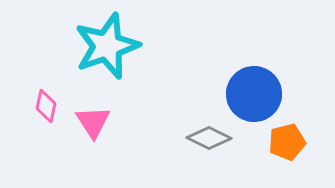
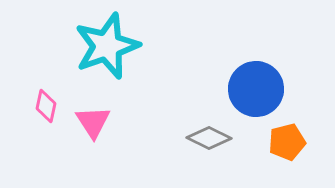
blue circle: moved 2 px right, 5 px up
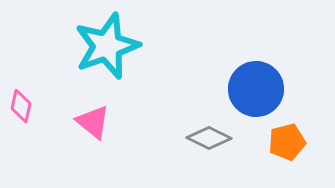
pink diamond: moved 25 px left
pink triangle: rotated 18 degrees counterclockwise
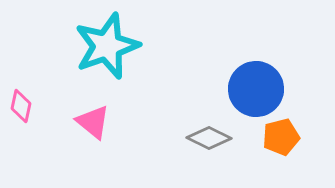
orange pentagon: moved 6 px left, 5 px up
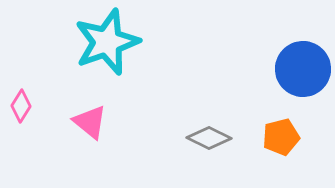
cyan star: moved 4 px up
blue circle: moved 47 px right, 20 px up
pink diamond: rotated 20 degrees clockwise
pink triangle: moved 3 px left
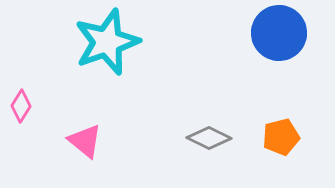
blue circle: moved 24 px left, 36 px up
pink triangle: moved 5 px left, 19 px down
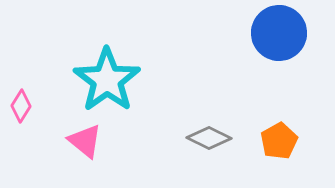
cyan star: moved 38 px down; rotated 16 degrees counterclockwise
orange pentagon: moved 2 px left, 4 px down; rotated 15 degrees counterclockwise
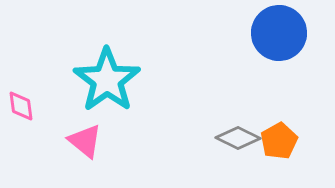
pink diamond: rotated 40 degrees counterclockwise
gray diamond: moved 29 px right
